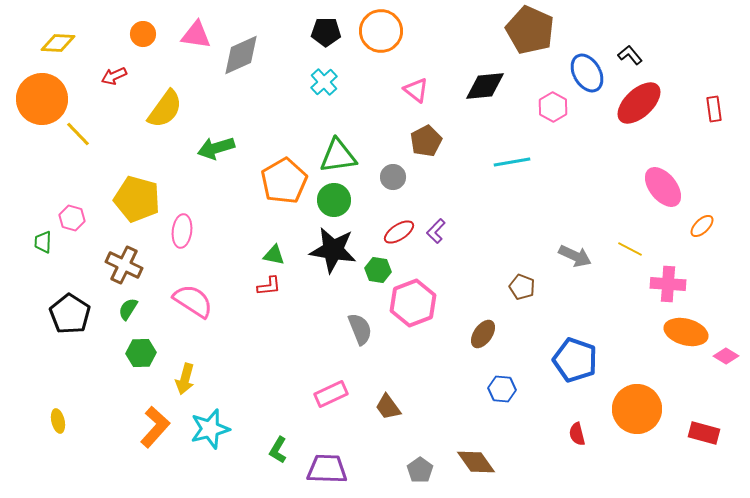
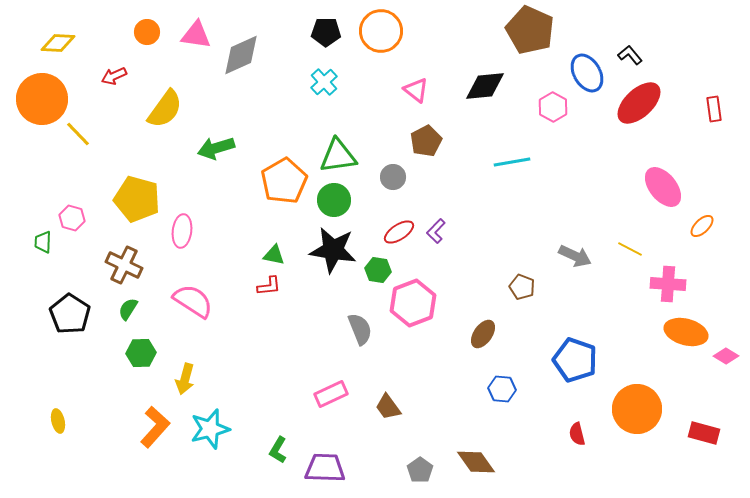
orange circle at (143, 34): moved 4 px right, 2 px up
purple trapezoid at (327, 469): moved 2 px left, 1 px up
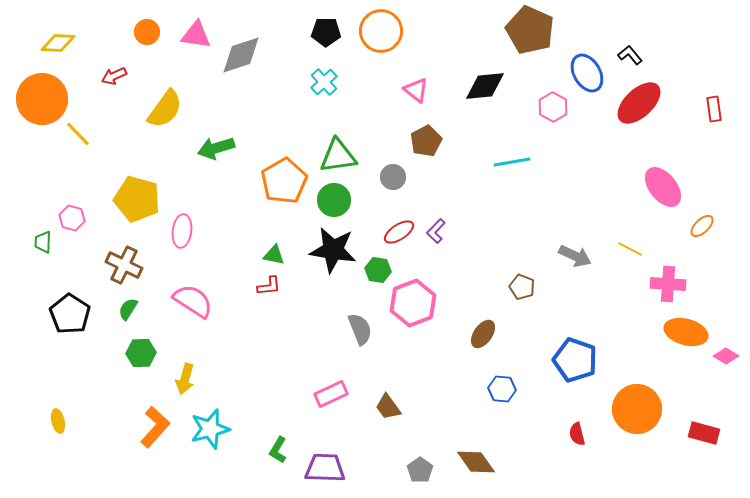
gray diamond at (241, 55): rotated 6 degrees clockwise
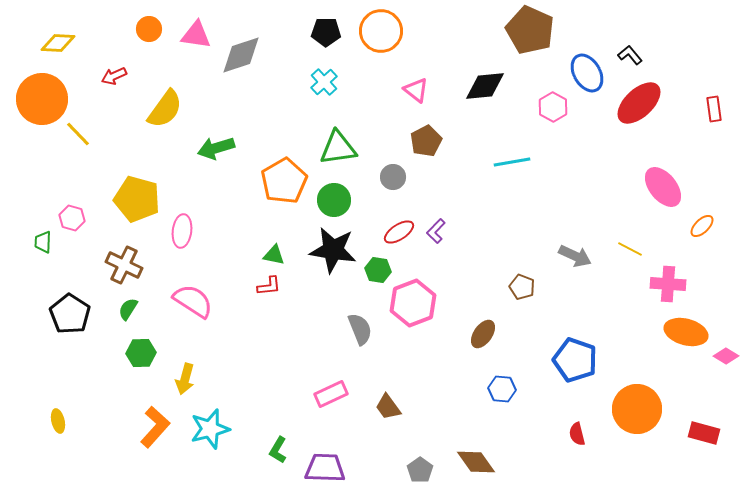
orange circle at (147, 32): moved 2 px right, 3 px up
green triangle at (338, 156): moved 8 px up
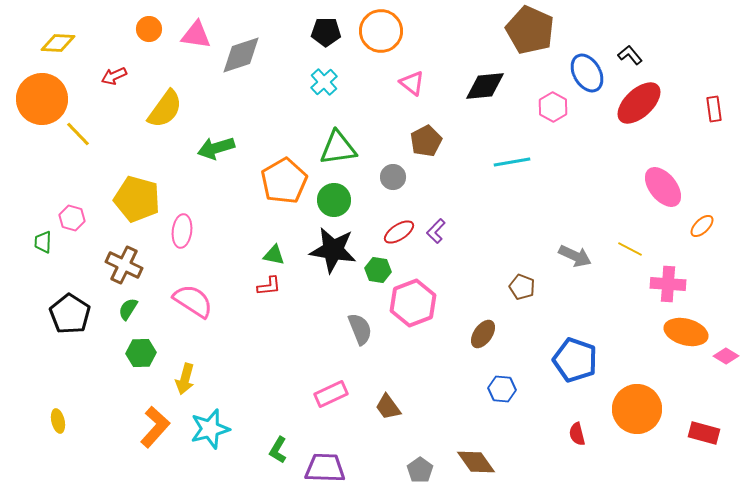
pink triangle at (416, 90): moved 4 px left, 7 px up
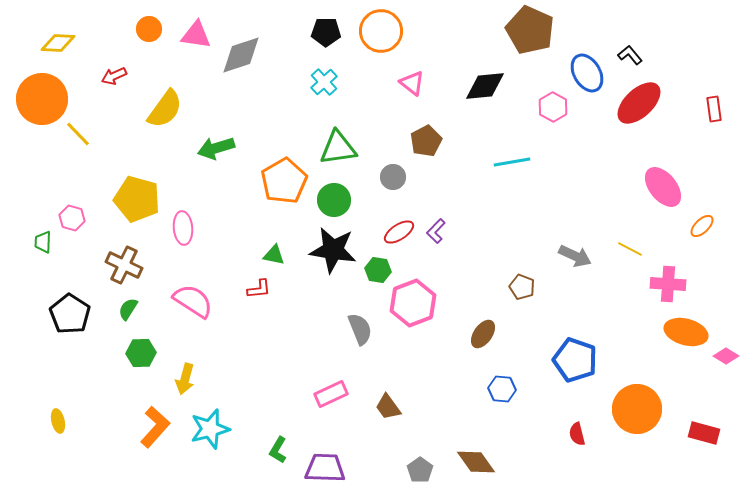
pink ellipse at (182, 231): moved 1 px right, 3 px up; rotated 12 degrees counterclockwise
red L-shape at (269, 286): moved 10 px left, 3 px down
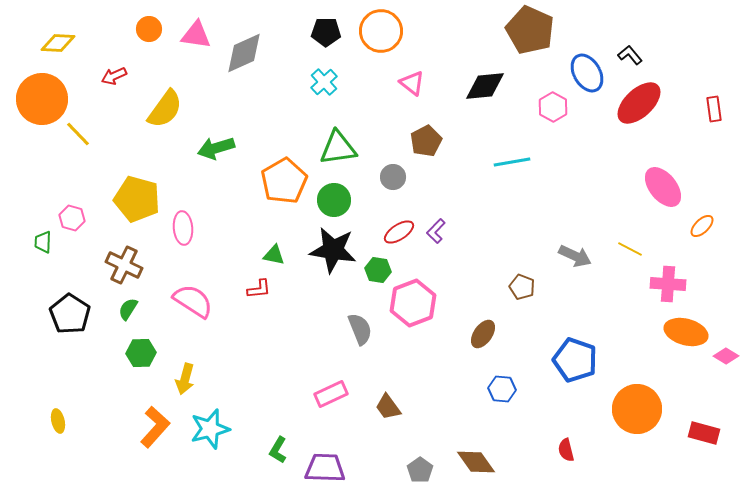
gray diamond at (241, 55): moved 3 px right, 2 px up; rotated 6 degrees counterclockwise
red semicircle at (577, 434): moved 11 px left, 16 px down
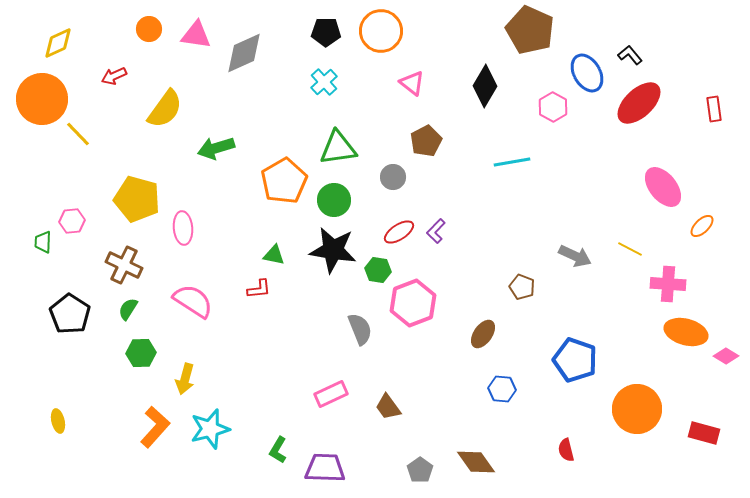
yellow diamond at (58, 43): rotated 28 degrees counterclockwise
black diamond at (485, 86): rotated 54 degrees counterclockwise
pink hexagon at (72, 218): moved 3 px down; rotated 20 degrees counterclockwise
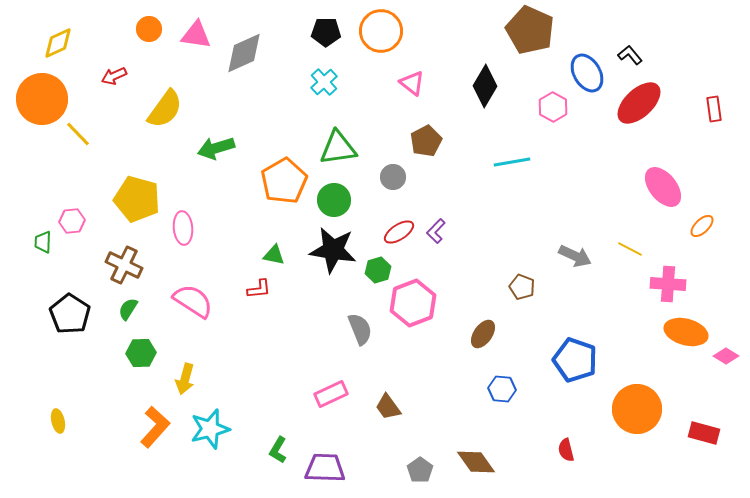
green hexagon at (378, 270): rotated 25 degrees counterclockwise
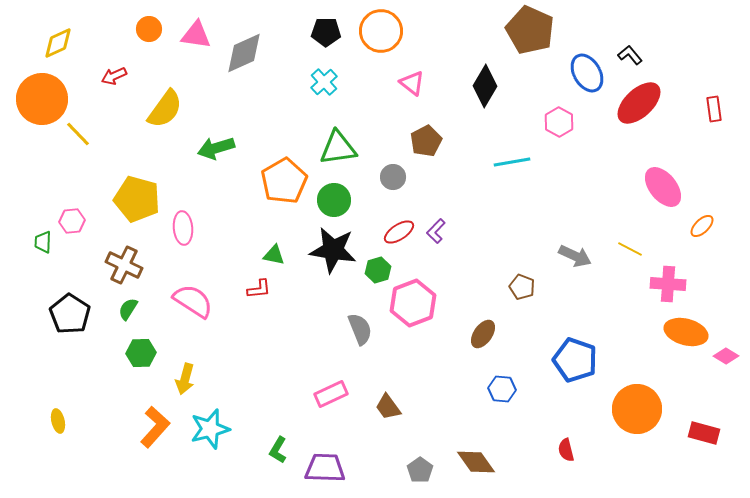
pink hexagon at (553, 107): moved 6 px right, 15 px down
